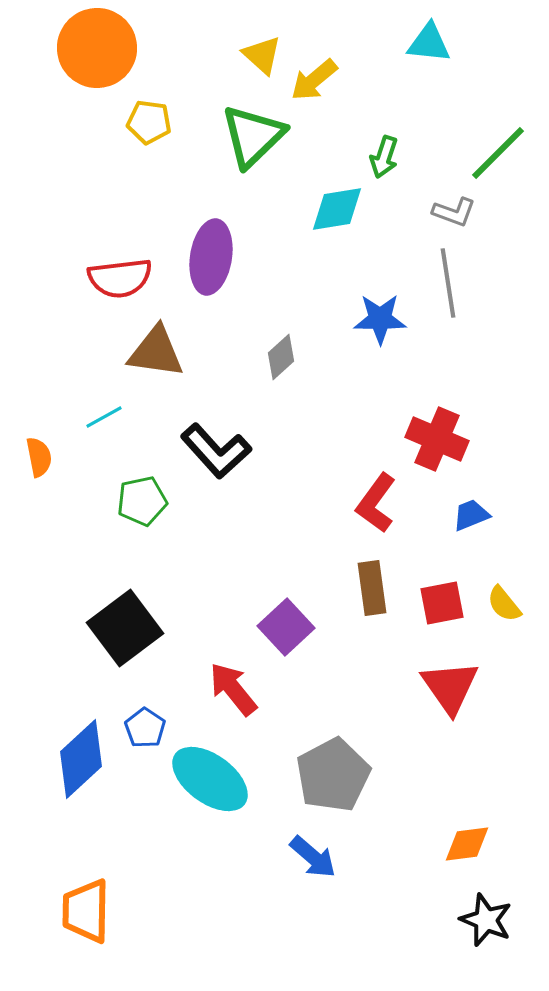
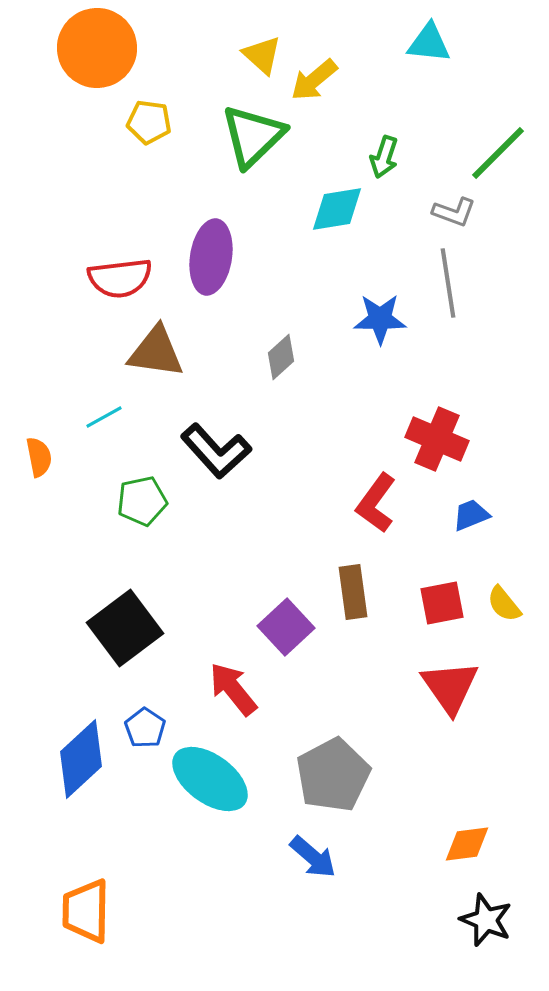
brown rectangle: moved 19 px left, 4 px down
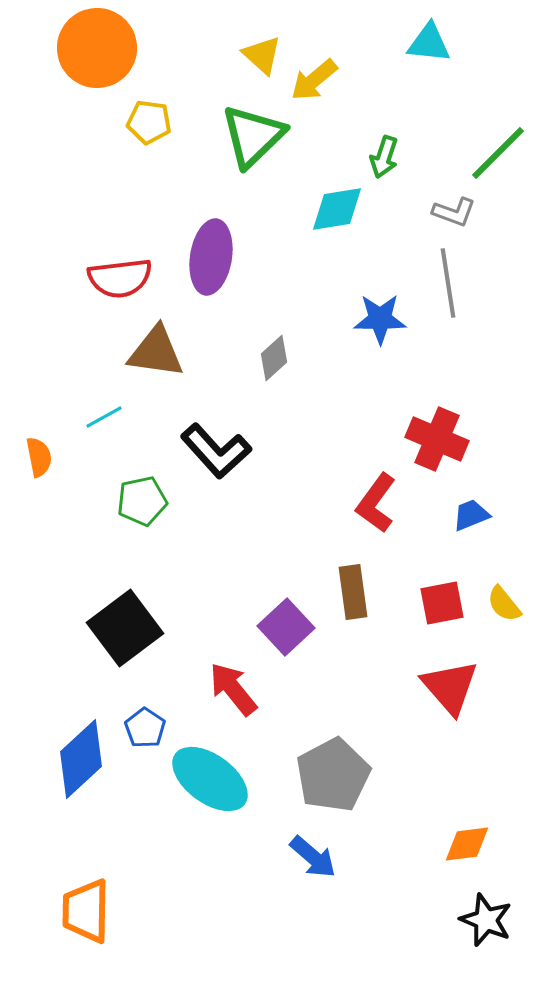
gray diamond: moved 7 px left, 1 px down
red triangle: rotated 6 degrees counterclockwise
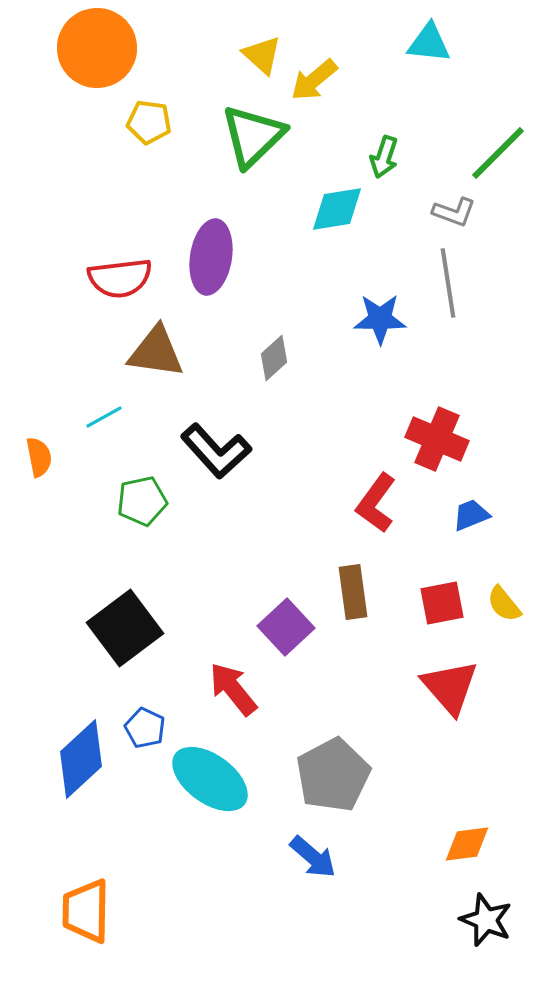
blue pentagon: rotated 9 degrees counterclockwise
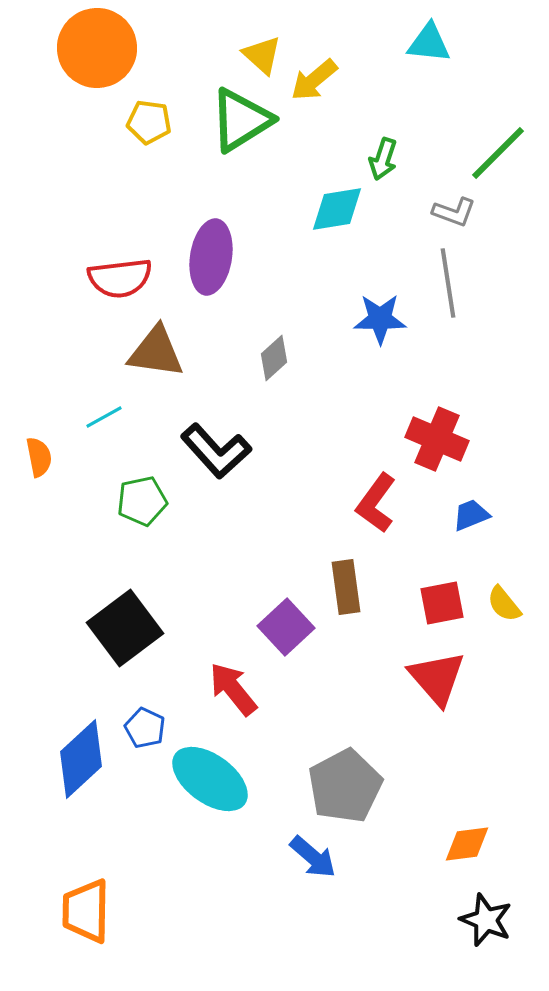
green triangle: moved 12 px left, 16 px up; rotated 12 degrees clockwise
green arrow: moved 1 px left, 2 px down
brown rectangle: moved 7 px left, 5 px up
red triangle: moved 13 px left, 9 px up
gray pentagon: moved 12 px right, 11 px down
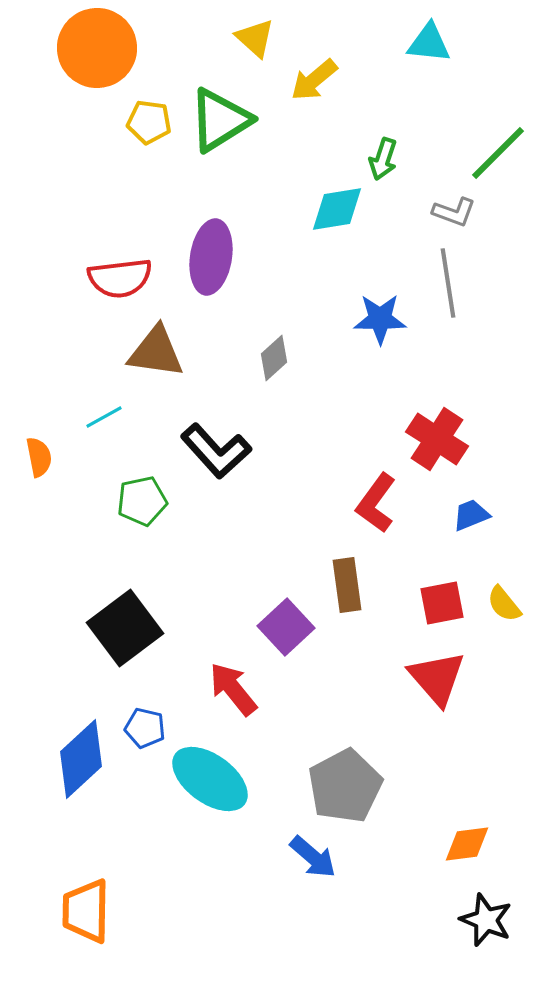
yellow triangle: moved 7 px left, 17 px up
green triangle: moved 21 px left
red cross: rotated 10 degrees clockwise
brown rectangle: moved 1 px right, 2 px up
blue pentagon: rotated 12 degrees counterclockwise
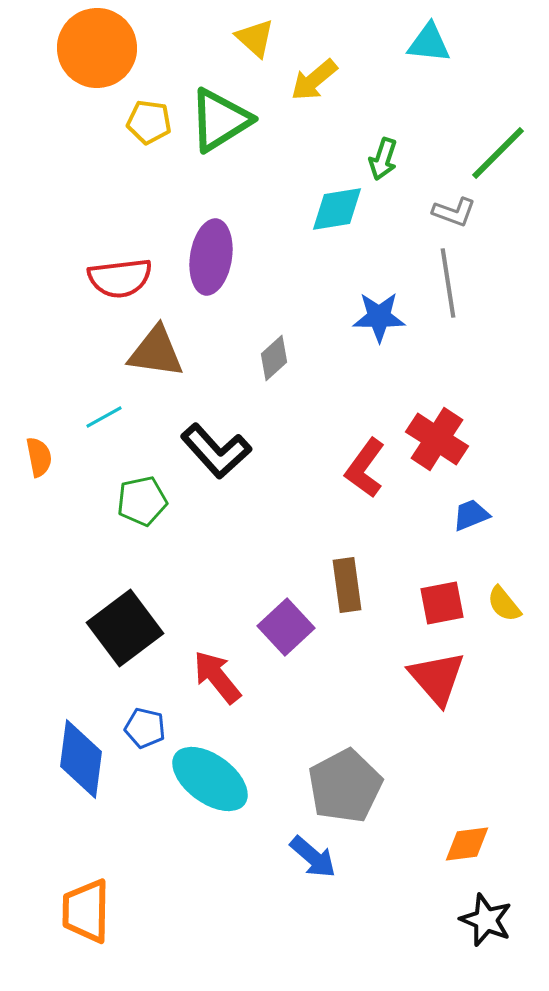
blue star: moved 1 px left, 2 px up
red L-shape: moved 11 px left, 35 px up
red arrow: moved 16 px left, 12 px up
blue diamond: rotated 40 degrees counterclockwise
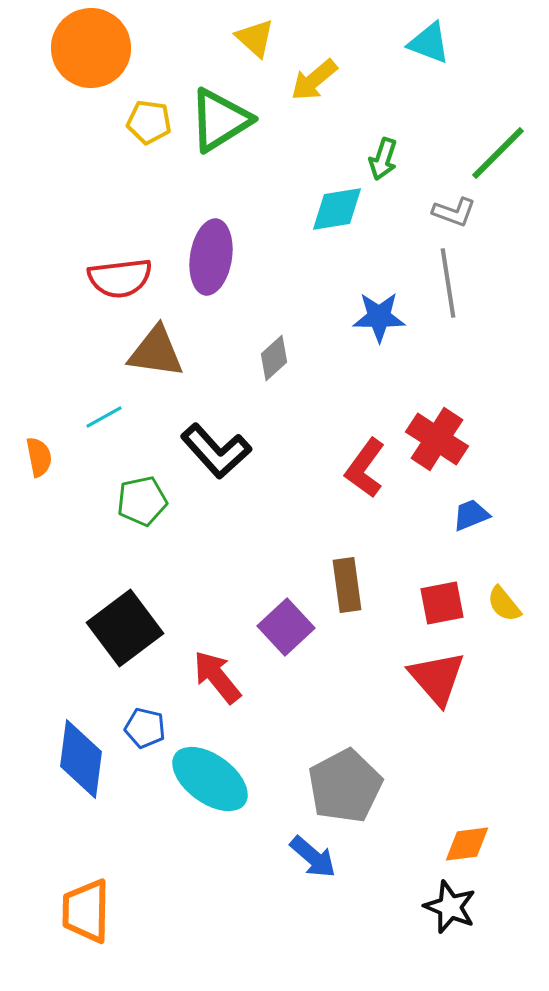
cyan triangle: rotated 15 degrees clockwise
orange circle: moved 6 px left
black star: moved 36 px left, 13 px up
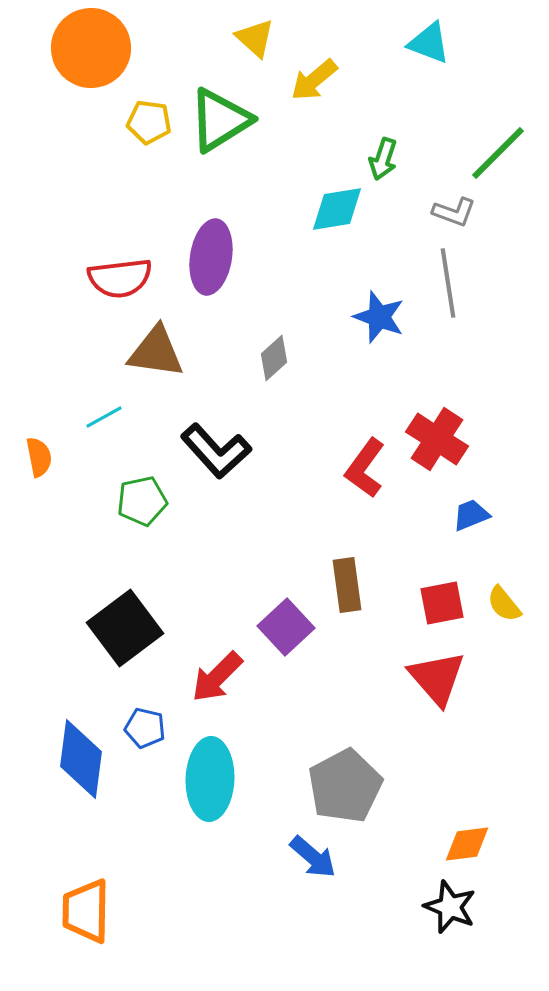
blue star: rotated 20 degrees clockwise
red arrow: rotated 96 degrees counterclockwise
cyan ellipse: rotated 56 degrees clockwise
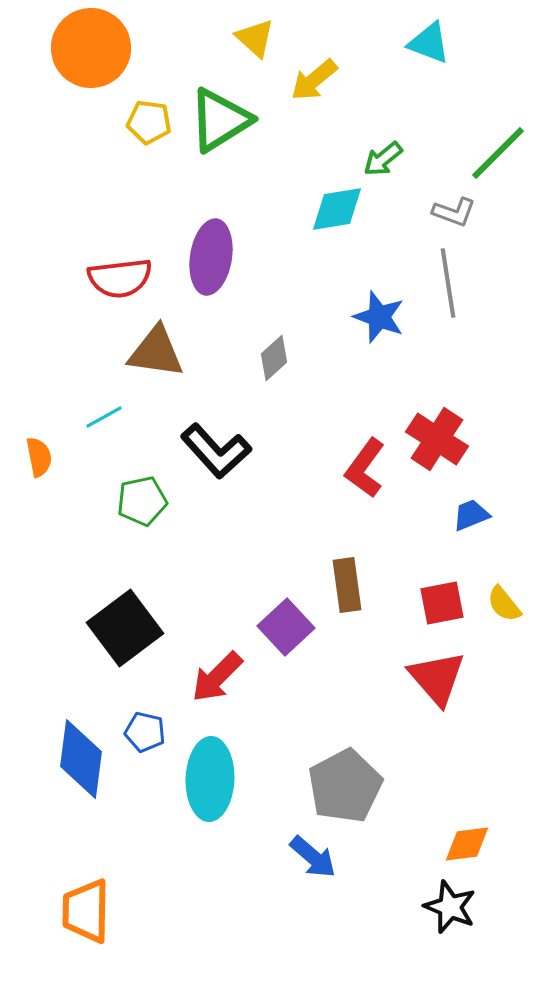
green arrow: rotated 33 degrees clockwise
blue pentagon: moved 4 px down
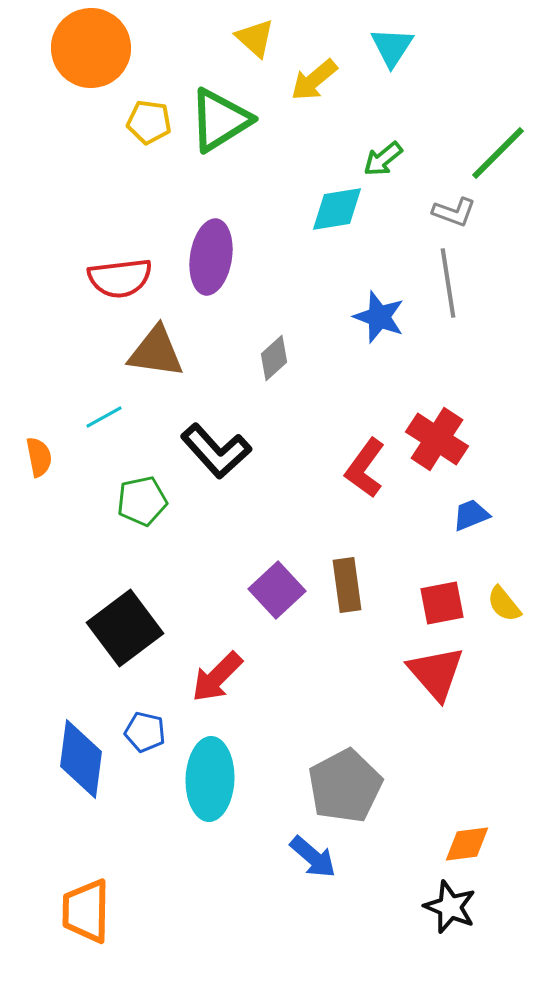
cyan triangle: moved 37 px left, 4 px down; rotated 42 degrees clockwise
purple square: moved 9 px left, 37 px up
red triangle: moved 1 px left, 5 px up
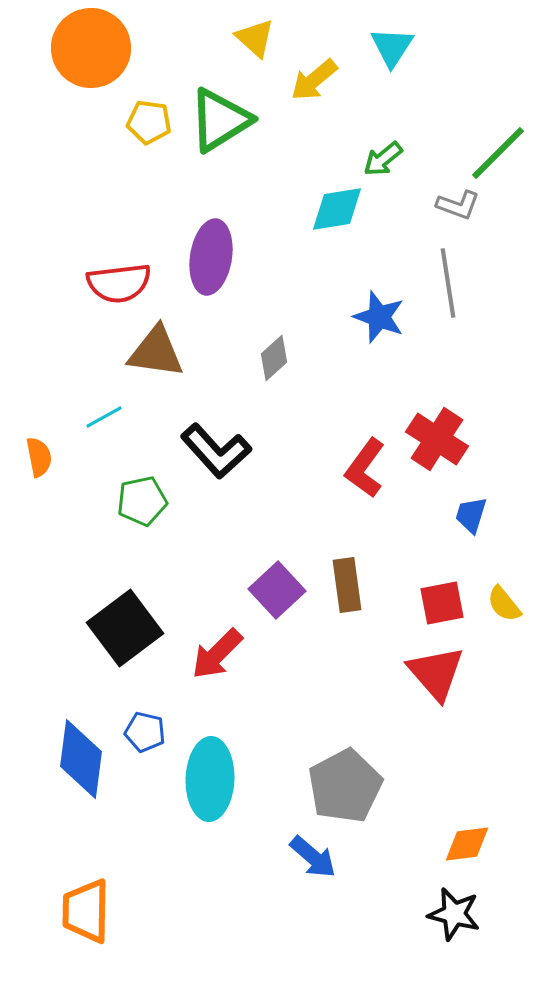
gray L-shape: moved 4 px right, 7 px up
red semicircle: moved 1 px left, 5 px down
blue trapezoid: rotated 51 degrees counterclockwise
red arrow: moved 23 px up
black star: moved 4 px right, 7 px down; rotated 8 degrees counterclockwise
